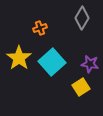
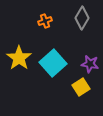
orange cross: moved 5 px right, 7 px up
cyan square: moved 1 px right, 1 px down
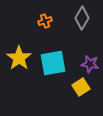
cyan square: rotated 32 degrees clockwise
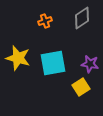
gray diamond: rotated 25 degrees clockwise
yellow star: moved 1 px left; rotated 20 degrees counterclockwise
